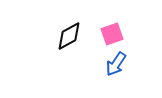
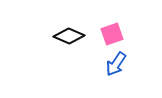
black diamond: rotated 52 degrees clockwise
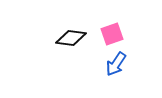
black diamond: moved 2 px right, 2 px down; rotated 16 degrees counterclockwise
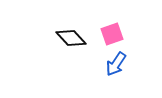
black diamond: rotated 40 degrees clockwise
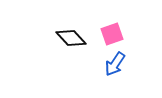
blue arrow: moved 1 px left
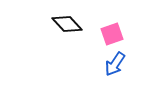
black diamond: moved 4 px left, 14 px up
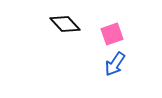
black diamond: moved 2 px left
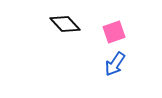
pink square: moved 2 px right, 2 px up
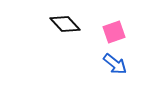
blue arrow: rotated 85 degrees counterclockwise
